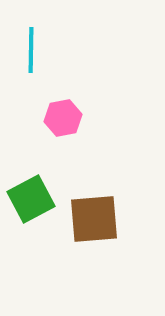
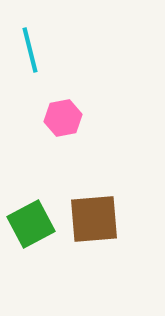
cyan line: moved 1 px left; rotated 15 degrees counterclockwise
green square: moved 25 px down
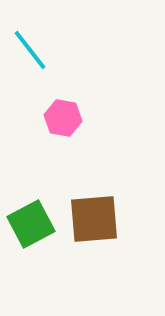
cyan line: rotated 24 degrees counterclockwise
pink hexagon: rotated 21 degrees clockwise
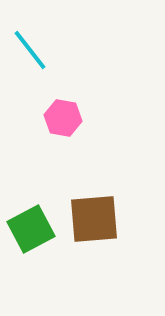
green square: moved 5 px down
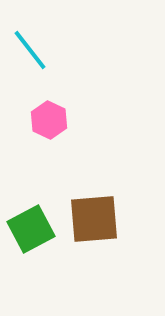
pink hexagon: moved 14 px left, 2 px down; rotated 15 degrees clockwise
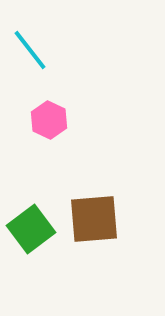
green square: rotated 9 degrees counterclockwise
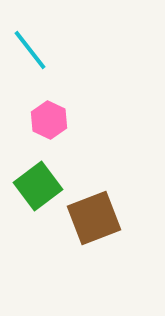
brown square: moved 1 px up; rotated 16 degrees counterclockwise
green square: moved 7 px right, 43 px up
